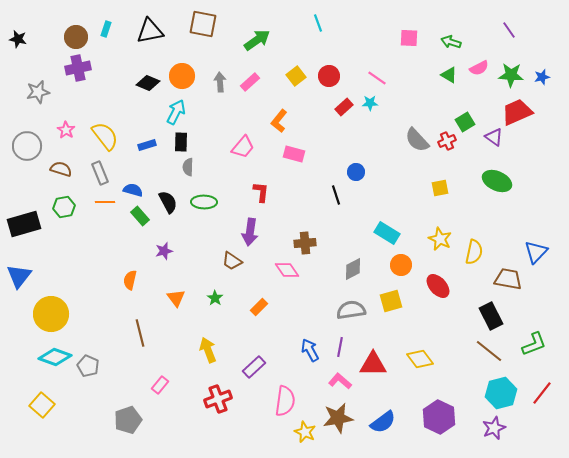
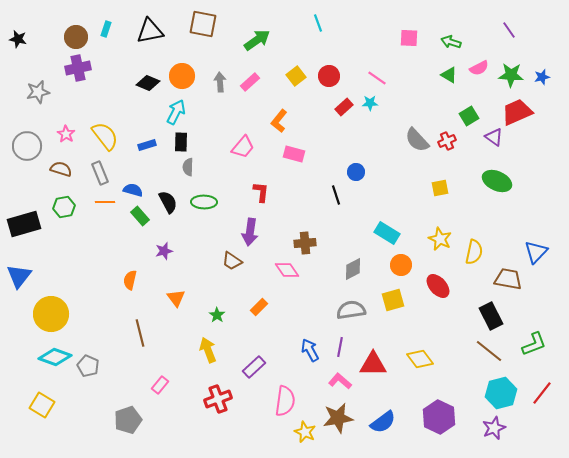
green square at (465, 122): moved 4 px right, 6 px up
pink star at (66, 130): moved 4 px down
green star at (215, 298): moved 2 px right, 17 px down
yellow square at (391, 301): moved 2 px right, 1 px up
yellow square at (42, 405): rotated 10 degrees counterclockwise
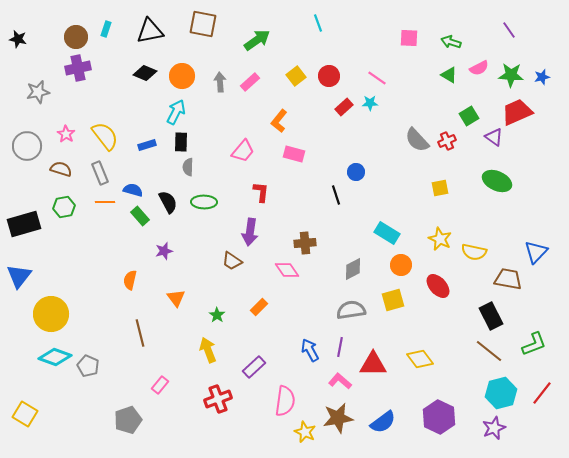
black diamond at (148, 83): moved 3 px left, 10 px up
pink trapezoid at (243, 147): moved 4 px down
yellow semicircle at (474, 252): rotated 90 degrees clockwise
yellow square at (42, 405): moved 17 px left, 9 px down
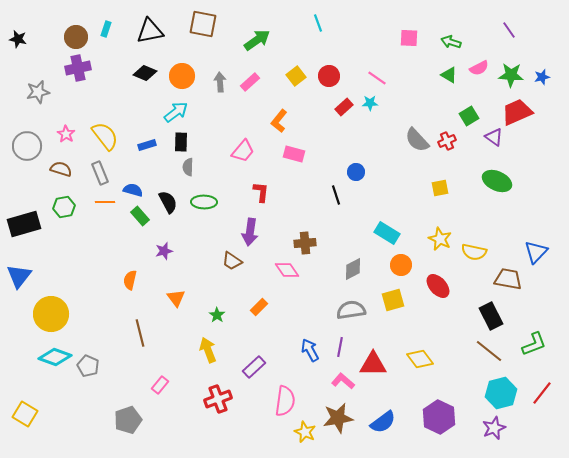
cyan arrow at (176, 112): rotated 25 degrees clockwise
pink L-shape at (340, 381): moved 3 px right
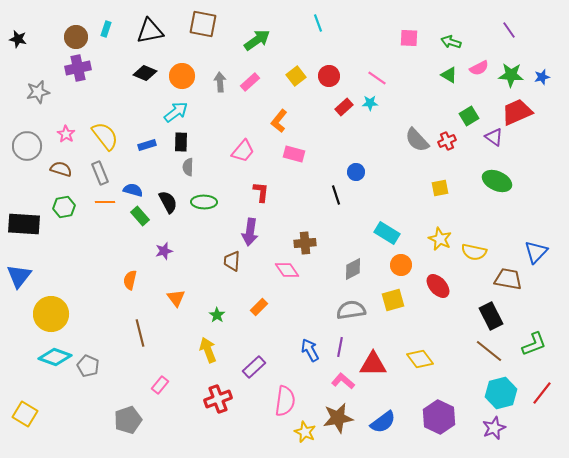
black rectangle at (24, 224): rotated 20 degrees clockwise
brown trapezoid at (232, 261): rotated 60 degrees clockwise
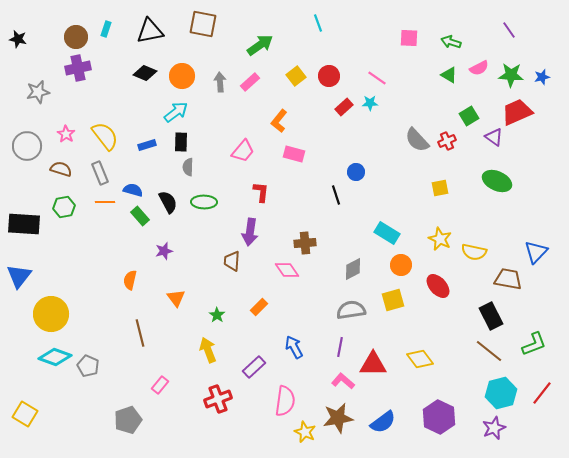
green arrow at (257, 40): moved 3 px right, 5 px down
blue arrow at (310, 350): moved 16 px left, 3 px up
